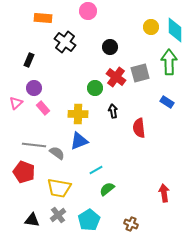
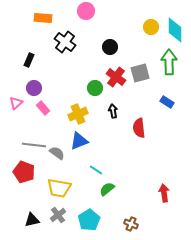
pink circle: moved 2 px left
yellow cross: rotated 24 degrees counterclockwise
cyan line: rotated 64 degrees clockwise
black triangle: rotated 21 degrees counterclockwise
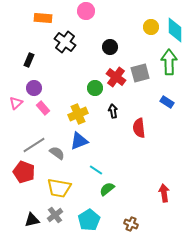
gray line: rotated 40 degrees counterclockwise
gray cross: moved 3 px left
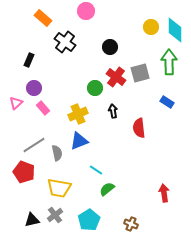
orange rectangle: rotated 36 degrees clockwise
gray semicircle: rotated 42 degrees clockwise
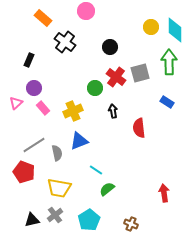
yellow cross: moved 5 px left, 3 px up
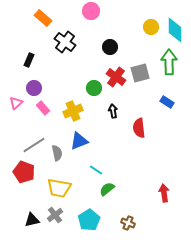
pink circle: moved 5 px right
green circle: moved 1 px left
brown cross: moved 3 px left, 1 px up
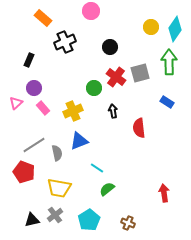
cyan diamond: moved 1 px up; rotated 35 degrees clockwise
black cross: rotated 30 degrees clockwise
cyan line: moved 1 px right, 2 px up
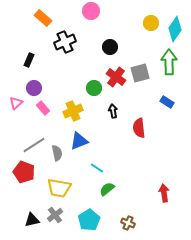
yellow circle: moved 4 px up
